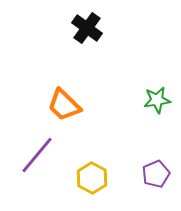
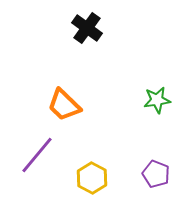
purple pentagon: rotated 28 degrees counterclockwise
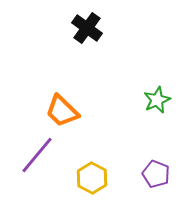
green star: rotated 16 degrees counterclockwise
orange trapezoid: moved 2 px left, 6 px down
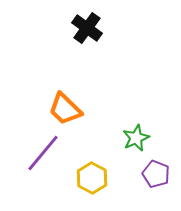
green star: moved 21 px left, 38 px down
orange trapezoid: moved 3 px right, 2 px up
purple line: moved 6 px right, 2 px up
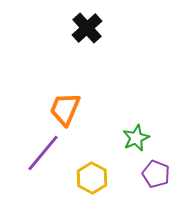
black cross: rotated 12 degrees clockwise
orange trapezoid: rotated 69 degrees clockwise
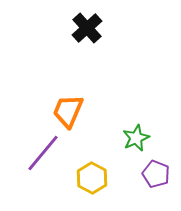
orange trapezoid: moved 3 px right, 2 px down
